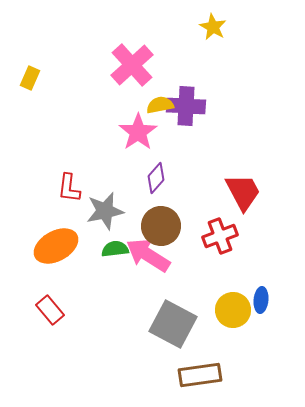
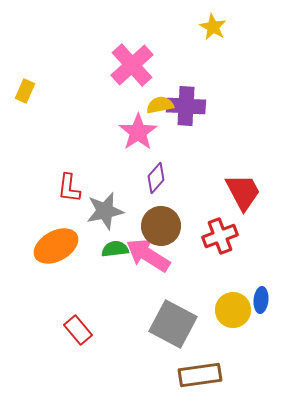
yellow rectangle: moved 5 px left, 13 px down
red rectangle: moved 28 px right, 20 px down
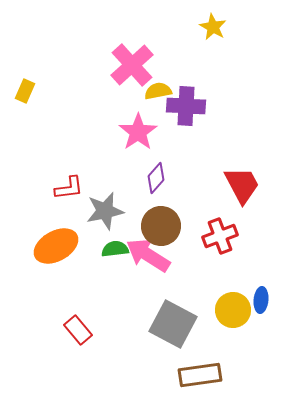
yellow semicircle: moved 2 px left, 14 px up
red L-shape: rotated 104 degrees counterclockwise
red trapezoid: moved 1 px left, 7 px up
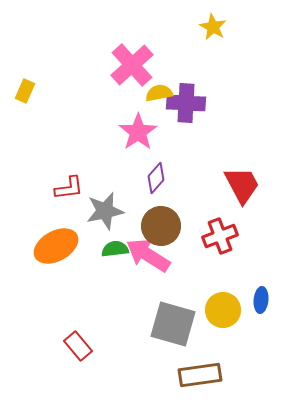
yellow semicircle: moved 1 px right, 2 px down
purple cross: moved 3 px up
yellow circle: moved 10 px left
gray square: rotated 12 degrees counterclockwise
red rectangle: moved 16 px down
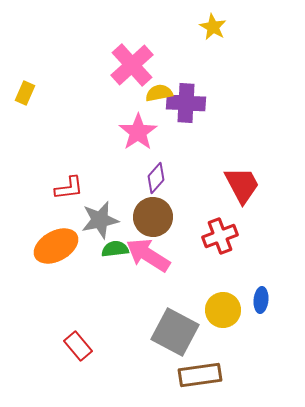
yellow rectangle: moved 2 px down
gray star: moved 5 px left, 9 px down
brown circle: moved 8 px left, 9 px up
gray square: moved 2 px right, 8 px down; rotated 12 degrees clockwise
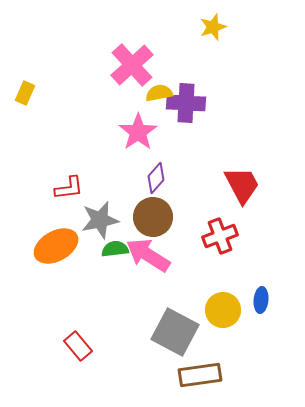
yellow star: rotated 24 degrees clockwise
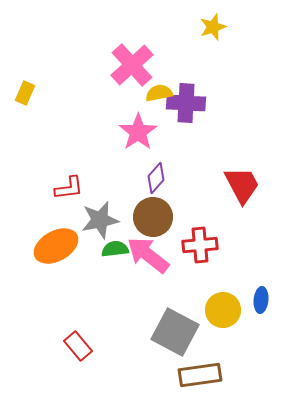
red cross: moved 20 px left, 9 px down; rotated 16 degrees clockwise
pink arrow: rotated 6 degrees clockwise
